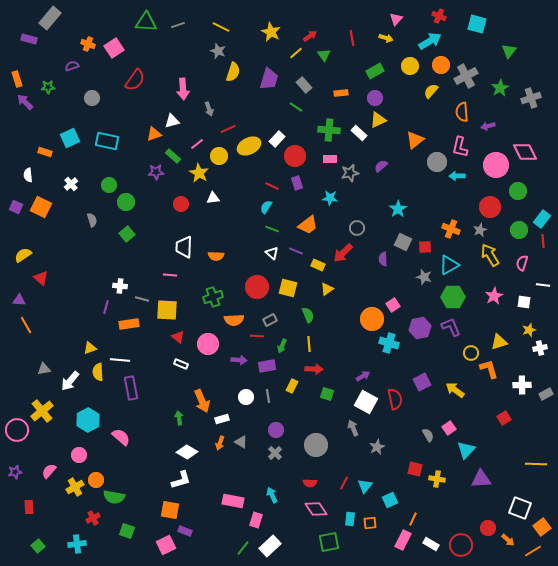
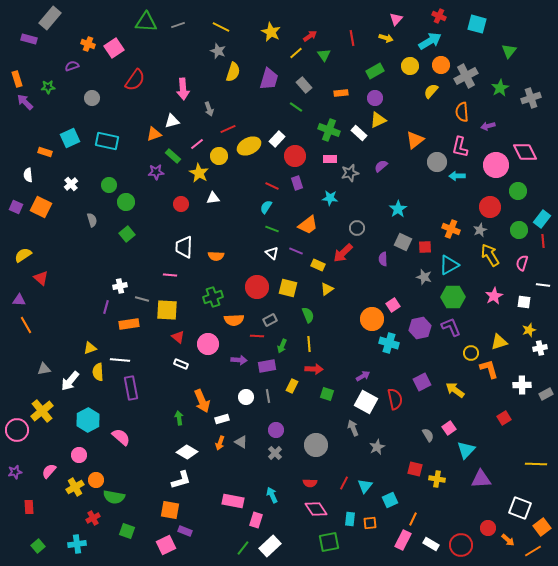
green cross at (329, 130): rotated 15 degrees clockwise
white cross at (120, 286): rotated 16 degrees counterclockwise
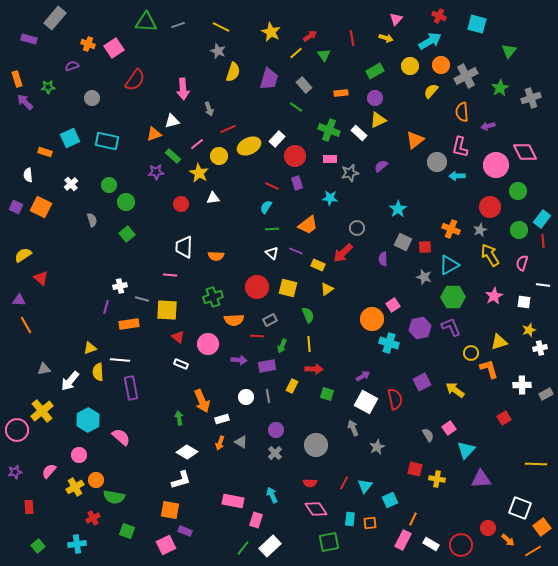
gray rectangle at (50, 18): moved 5 px right
green line at (272, 229): rotated 24 degrees counterclockwise
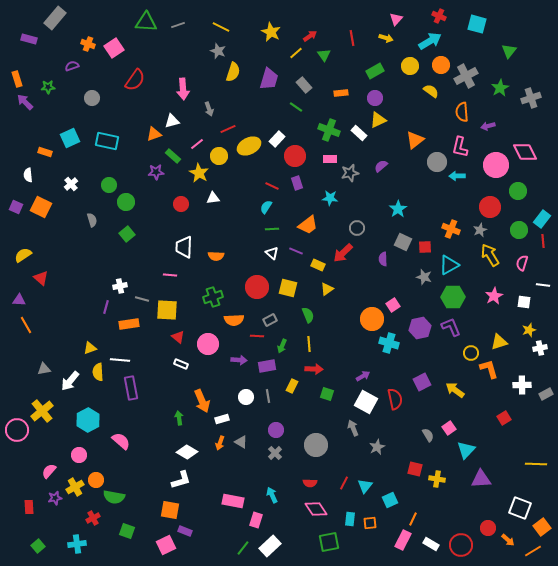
yellow semicircle at (431, 91): rotated 84 degrees clockwise
pink semicircle at (121, 437): moved 4 px down
purple star at (15, 472): moved 40 px right, 26 px down
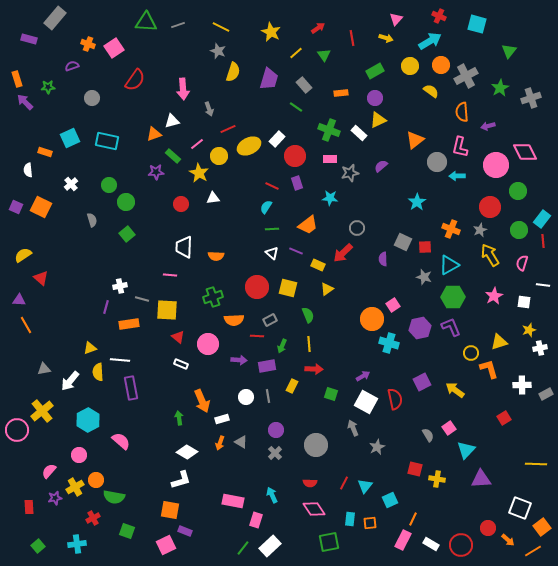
red arrow at (310, 36): moved 8 px right, 8 px up
white semicircle at (28, 175): moved 5 px up
cyan star at (398, 209): moved 19 px right, 7 px up
green square at (327, 394): moved 4 px right
pink diamond at (316, 509): moved 2 px left
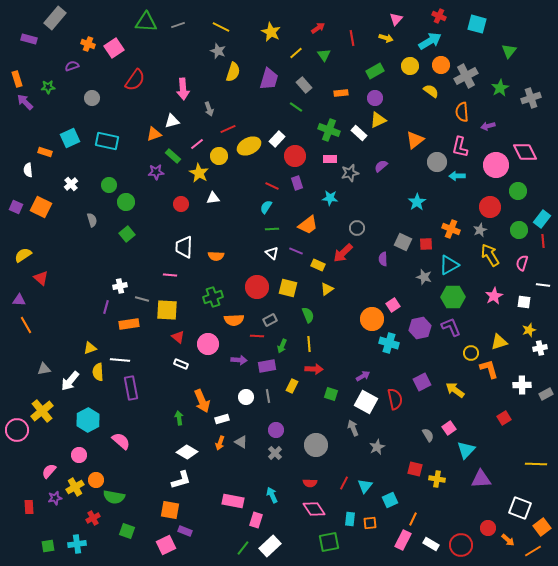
red square at (425, 247): moved 1 px right, 3 px up
green square at (38, 546): moved 10 px right; rotated 32 degrees clockwise
